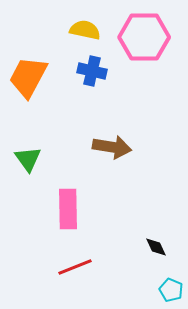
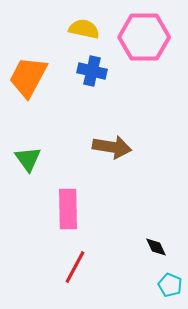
yellow semicircle: moved 1 px left, 1 px up
red line: rotated 40 degrees counterclockwise
cyan pentagon: moved 1 px left, 5 px up
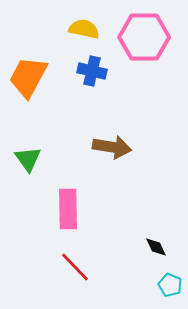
red line: rotated 72 degrees counterclockwise
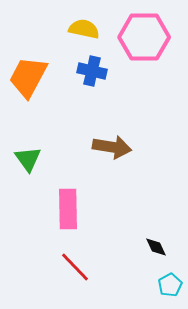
cyan pentagon: rotated 20 degrees clockwise
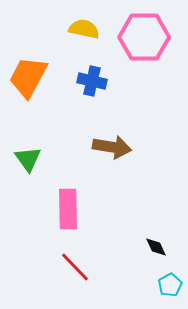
blue cross: moved 10 px down
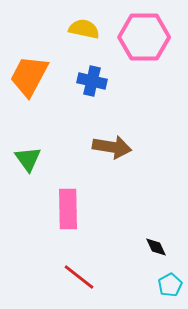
orange trapezoid: moved 1 px right, 1 px up
red line: moved 4 px right, 10 px down; rotated 8 degrees counterclockwise
